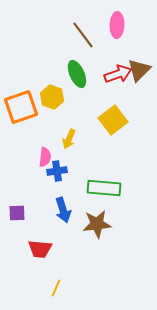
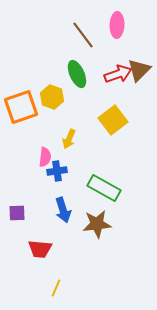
green rectangle: rotated 24 degrees clockwise
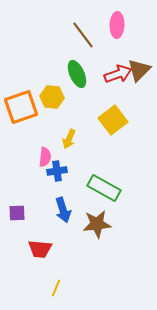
yellow hexagon: rotated 15 degrees counterclockwise
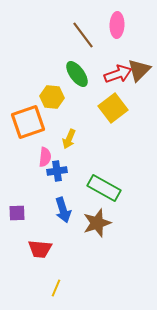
green ellipse: rotated 12 degrees counterclockwise
orange square: moved 7 px right, 15 px down
yellow square: moved 12 px up
brown star: moved 1 px up; rotated 12 degrees counterclockwise
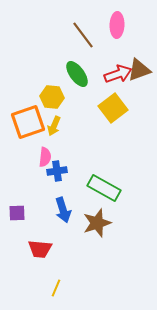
brown triangle: rotated 25 degrees clockwise
yellow arrow: moved 15 px left, 13 px up
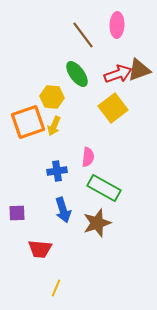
pink semicircle: moved 43 px right
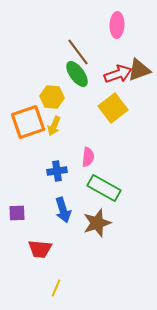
brown line: moved 5 px left, 17 px down
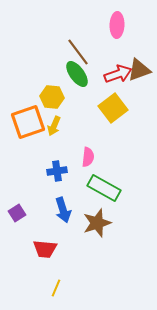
purple square: rotated 30 degrees counterclockwise
red trapezoid: moved 5 px right
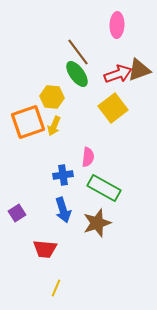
blue cross: moved 6 px right, 4 px down
